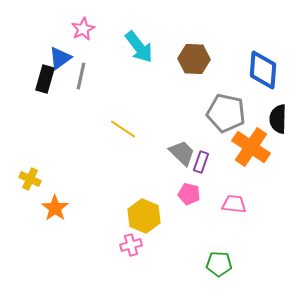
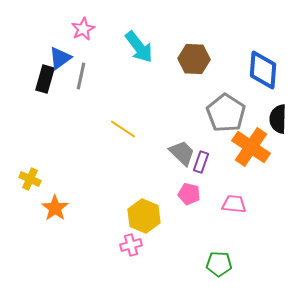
gray pentagon: rotated 21 degrees clockwise
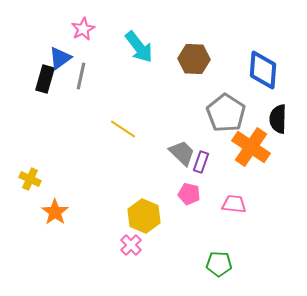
orange star: moved 4 px down
pink cross: rotated 30 degrees counterclockwise
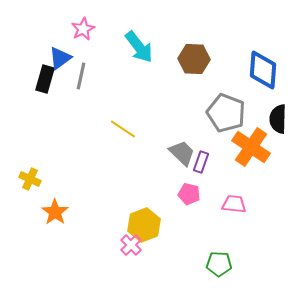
gray pentagon: rotated 12 degrees counterclockwise
yellow hexagon: moved 9 px down; rotated 16 degrees clockwise
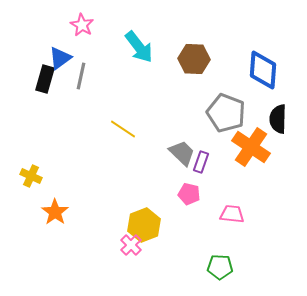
pink star: moved 1 px left, 4 px up; rotated 15 degrees counterclockwise
yellow cross: moved 1 px right, 3 px up
pink trapezoid: moved 2 px left, 10 px down
green pentagon: moved 1 px right, 3 px down
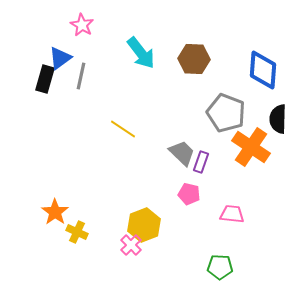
cyan arrow: moved 2 px right, 6 px down
yellow cross: moved 46 px right, 56 px down
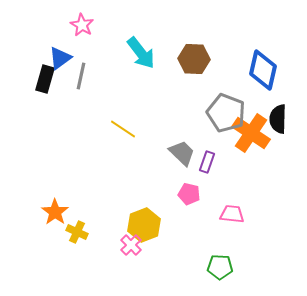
blue diamond: rotated 9 degrees clockwise
orange cross: moved 14 px up
purple rectangle: moved 6 px right
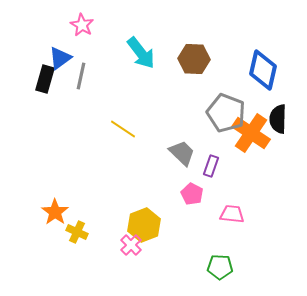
purple rectangle: moved 4 px right, 4 px down
pink pentagon: moved 3 px right; rotated 15 degrees clockwise
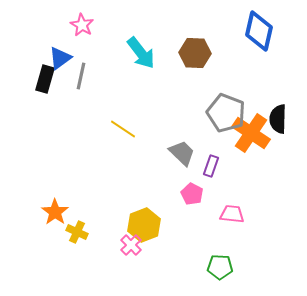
brown hexagon: moved 1 px right, 6 px up
blue diamond: moved 4 px left, 39 px up
